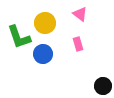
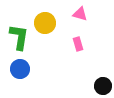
pink triangle: rotated 21 degrees counterclockwise
green L-shape: rotated 152 degrees counterclockwise
blue circle: moved 23 px left, 15 px down
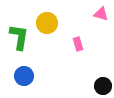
pink triangle: moved 21 px right
yellow circle: moved 2 px right
blue circle: moved 4 px right, 7 px down
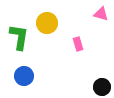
black circle: moved 1 px left, 1 px down
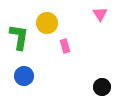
pink triangle: moved 1 px left; rotated 42 degrees clockwise
pink rectangle: moved 13 px left, 2 px down
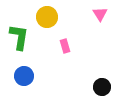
yellow circle: moved 6 px up
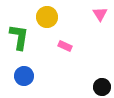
pink rectangle: rotated 48 degrees counterclockwise
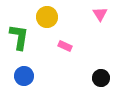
black circle: moved 1 px left, 9 px up
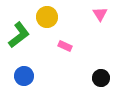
green L-shape: moved 2 px up; rotated 44 degrees clockwise
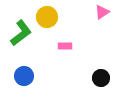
pink triangle: moved 2 px right, 2 px up; rotated 28 degrees clockwise
green L-shape: moved 2 px right, 2 px up
pink rectangle: rotated 24 degrees counterclockwise
